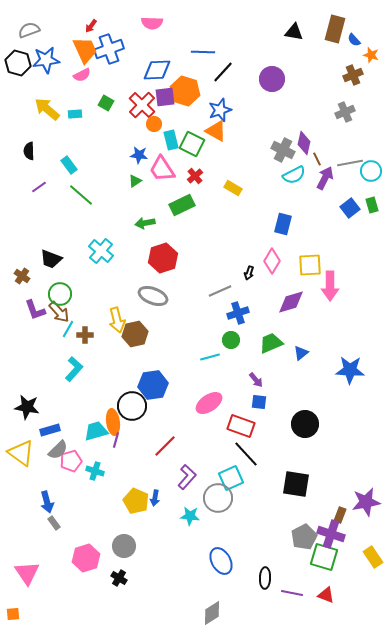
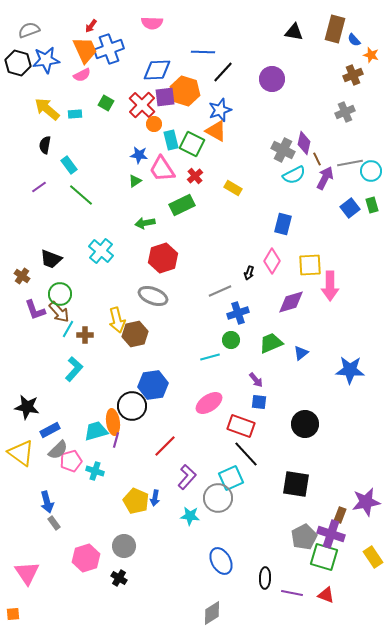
black semicircle at (29, 151): moved 16 px right, 6 px up; rotated 12 degrees clockwise
blue rectangle at (50, 430): rotated 12 degrees counterclockwise
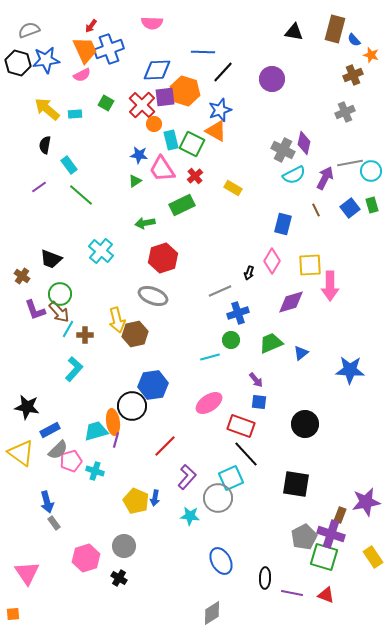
brown line at (317, 159): moved 1 px left, 51 px down
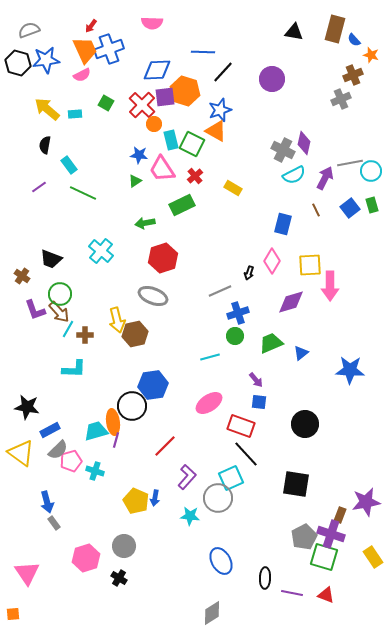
gray cross at (345, 112): moved 4 px left, 13 px up
green line at (81, 195): moved 2 px right, 2 px up; rotated 16 degrees counterclockwise
green circle at (231, 340): moved 4 px right, 4 px up
cyan L-shape at (74, 369): rotated 50 degrees clockwise
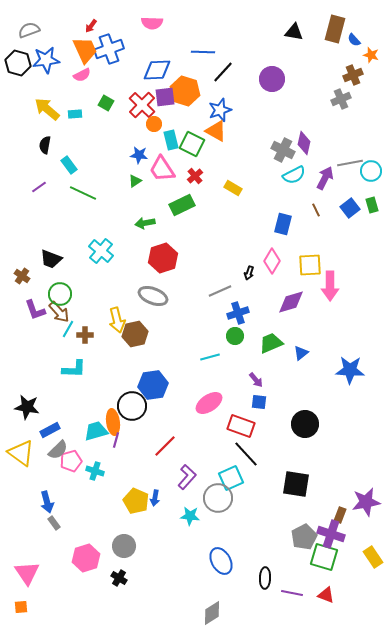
orange square at (13, 614): moved 8 px right, 7 px up
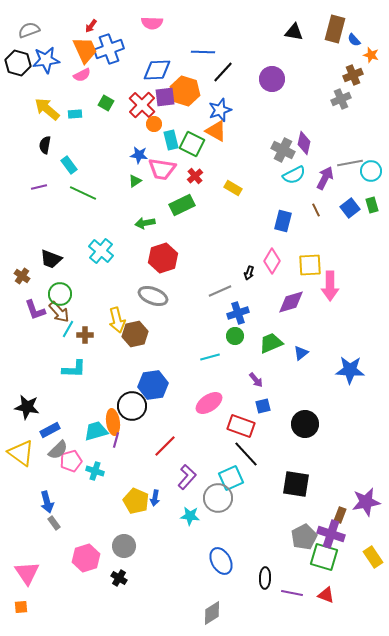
pink trapezoid at (162, 169): rotated 48 degrees counterclockwise
purple line at (39, 187): rotated 21 degrees clockwise
blue rectangle at (283, 224): moved 3 px up
blue square at (259, 402): moved 4 px right, 4 px down; rotated 21 degrees counterclockwise
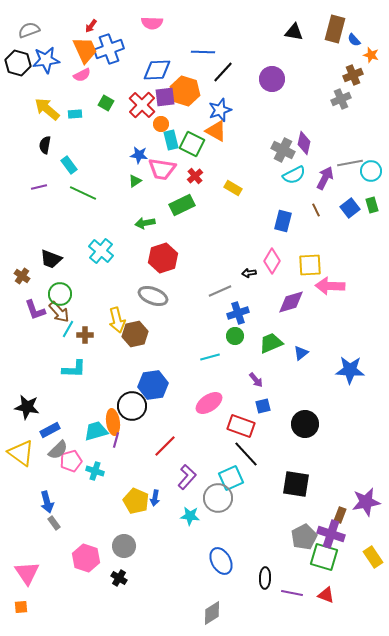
orange circle at (154, 124): moved 7 px right
black arrow at (249, 273): rotated 64 degrees clockwise
pink arrow at (330, 286): rotated 92 degrees clockwise
pink hexagon at (86, 558): rotated 24 degrees counterclockwise
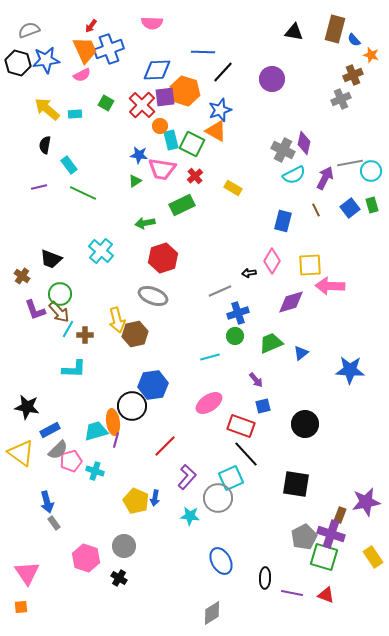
orange circle at (161, 124): moved 1 px left, 2 px down
